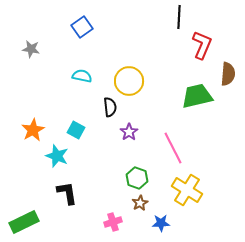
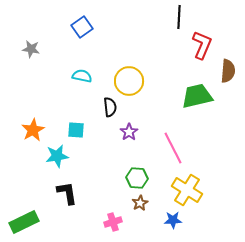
brown semicircle: moved 3 px up
cyan square: rotated 24 degrees counterclockwise
cyan star: rotated 30 degrees counterclockwise
green hexagon: rotated 15 degrees counterclockwise
blue star: moved 12 px right, 3 px up
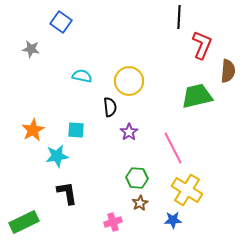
blue square: moved 21 px left, 5 px up; rotated 20 degrees counterclockwise
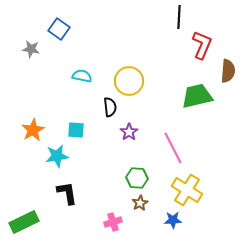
blue square: moved 2 px left, 7 px down
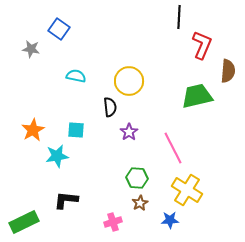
cyan semicircle: moved 6 px left
black L-shape: moved 1 px left, 7 px down; rotated 75 degrees counterclockwise
blue star: moved 3 px left
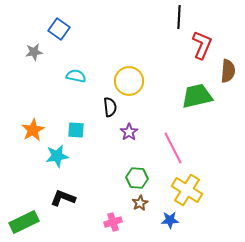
gray star: moved 3 px right, 3 px down; rotated 18 degrees counterclockwise
black L-shape: moved 3 px left, 2 px up; rotated 15 degrees clockwise
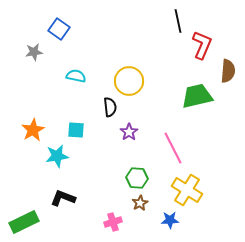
black line: moved 1 px left, 4 px down; rotated 15 degrees counterclockwise
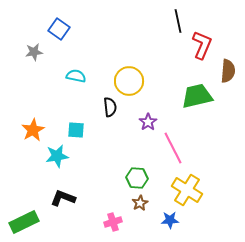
purple star: moved 19 px right, 10 px up
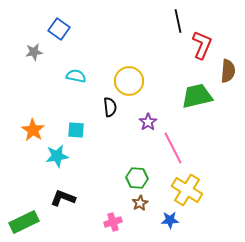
orange star: rotated 10 degrees counterclockwise
